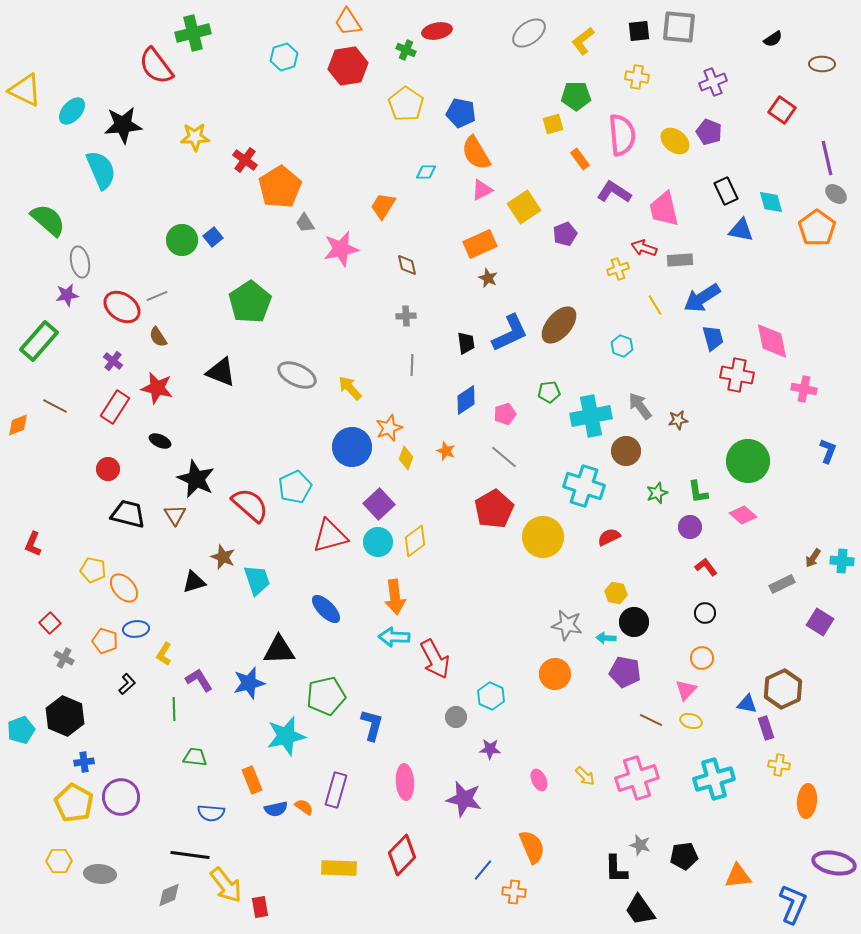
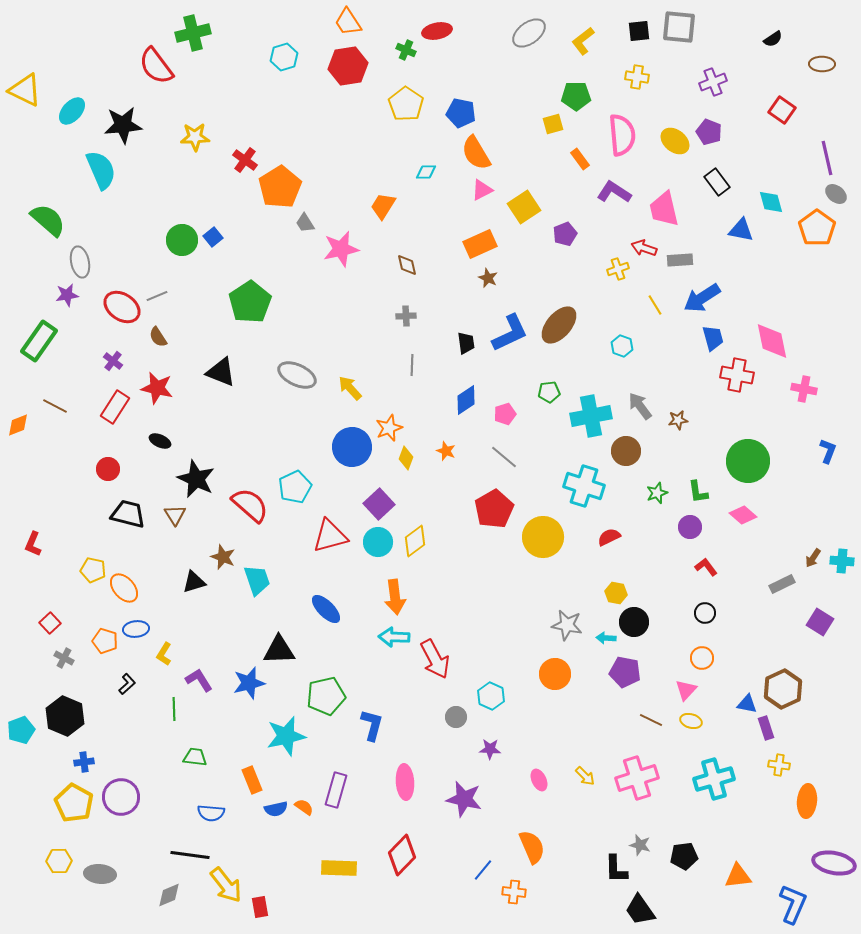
black rectangle at (726, 191): moved 9 px left, 9 px up; rotated 12 degrees counterclockwise
green rectangle at (39, 341): rotated 6 degrees counterclockwise
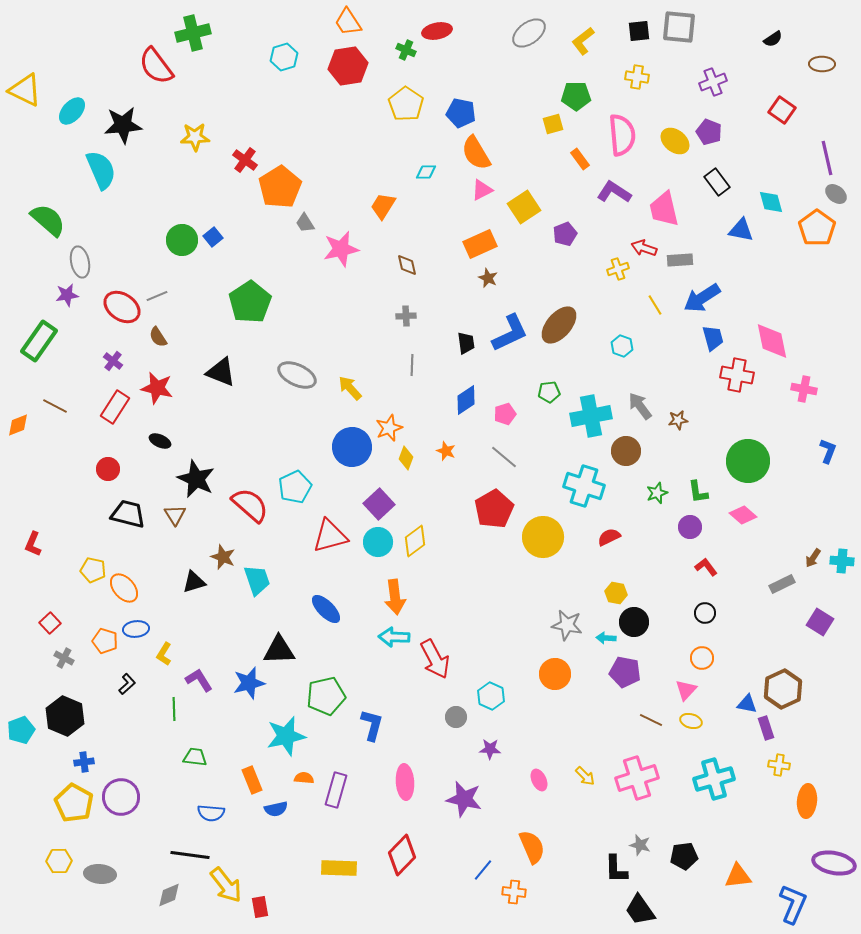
orange semicircle at (304, 807): moved 29 px up; rotated 30 degrees counterclockwise
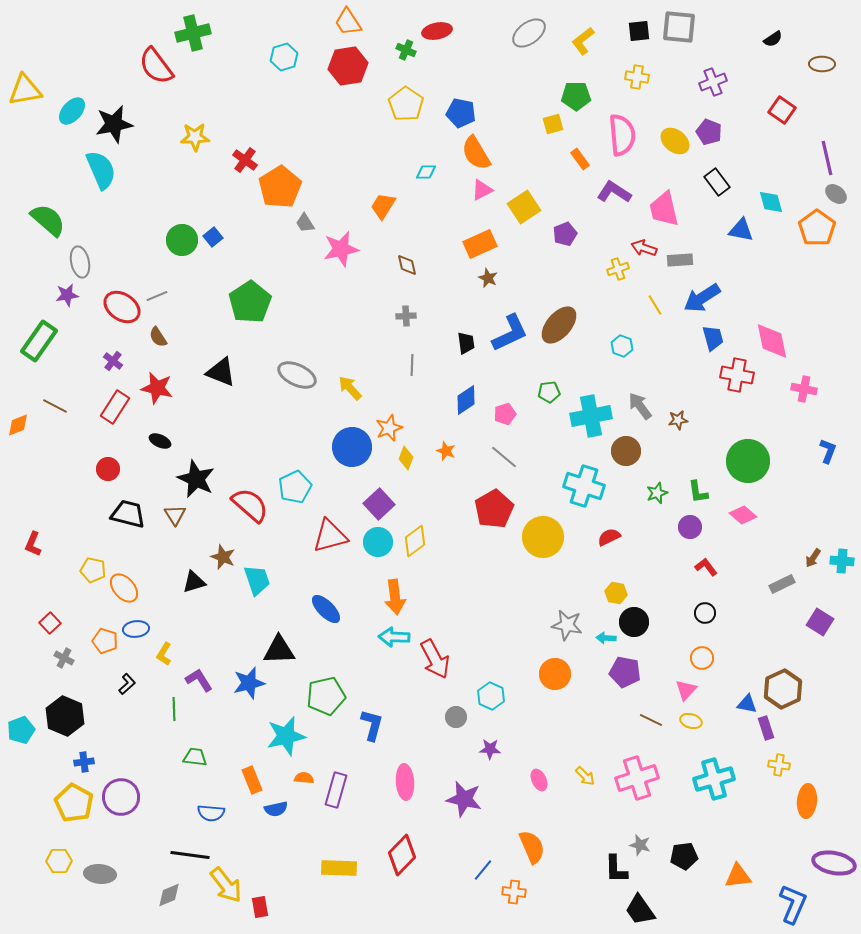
yellow triangle at (25, 90): rotated 36 degrees counterclockwise
black star at (123, 125): moved 9 px left, 1 px up; rotated 6 degrees counterclockwise
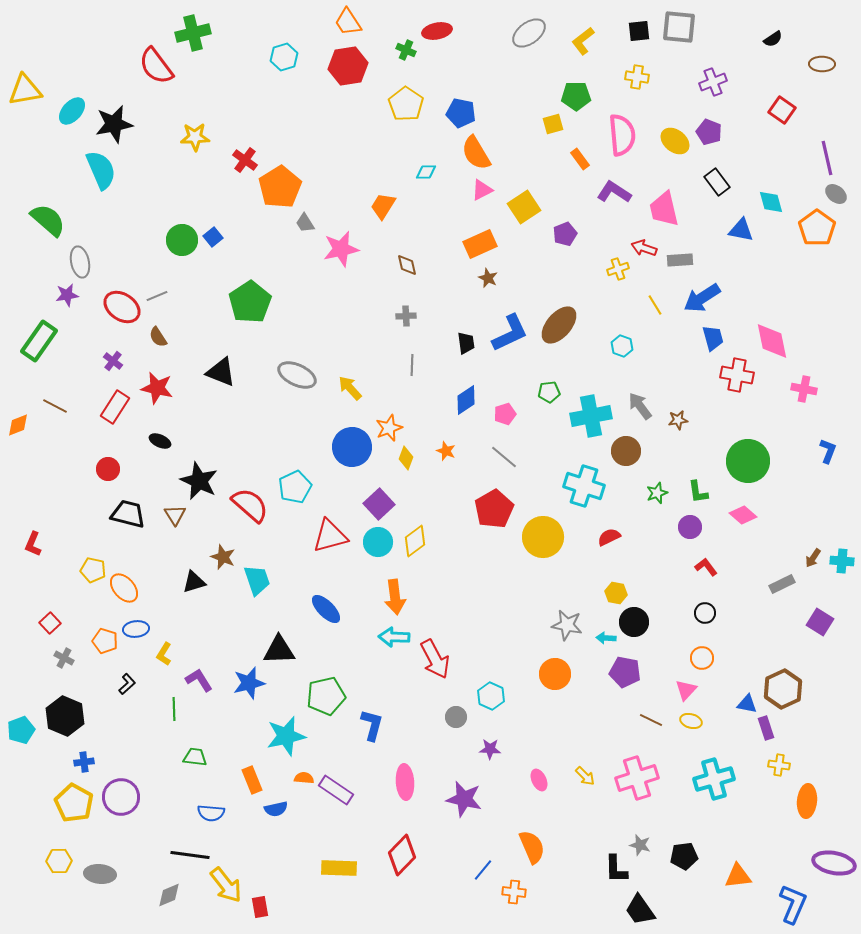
black star at (196, 479): moved 3 px right, 2 px down
purple rectangle at (336, 790): rotated 72 degrees counterclockwise
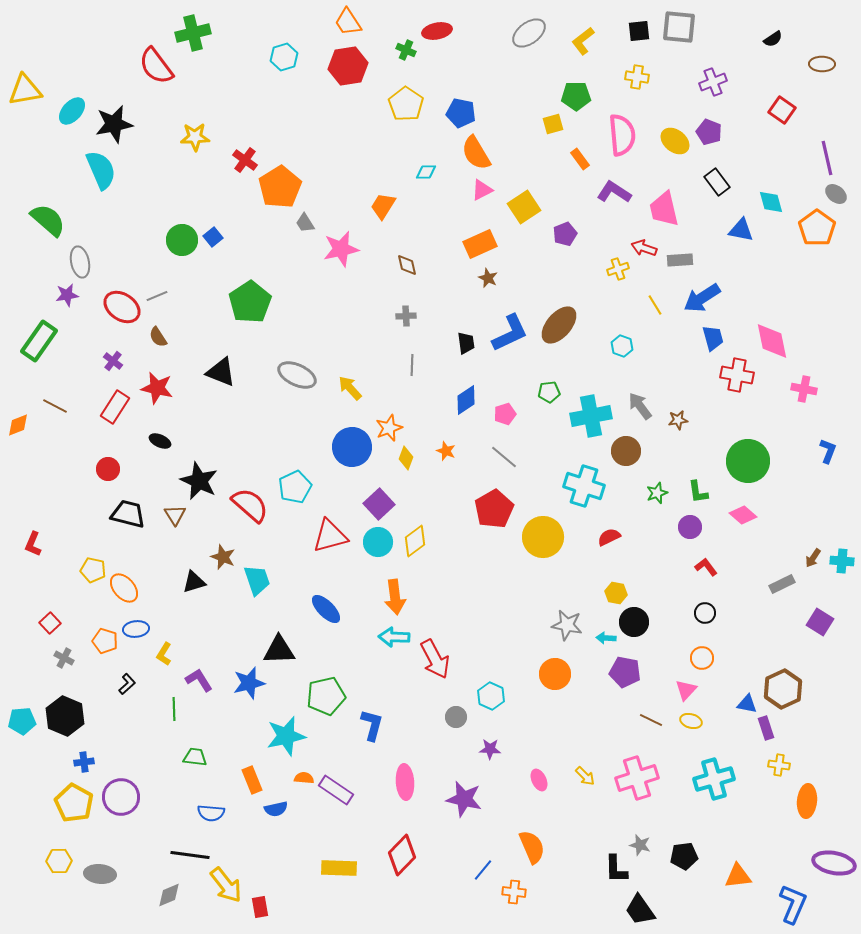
cyan pentagon at (21, 730): moved 1 px right, 9 px up; rotated 16 degrees clockwise
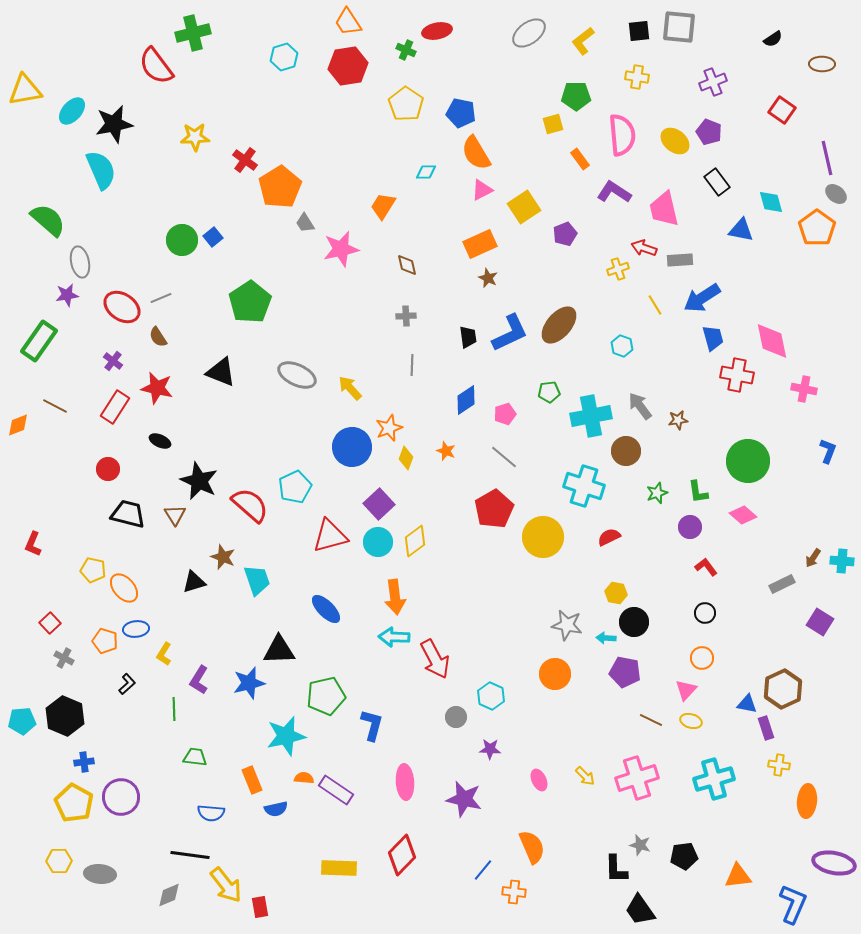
gray line at (157, 296): moved 4 px right, 2 px down
black trapezoid at (466, 343): moved 2 px right, 6 px up
purple L-shape at (199, 680): rotated 116 degrees counterclockwise
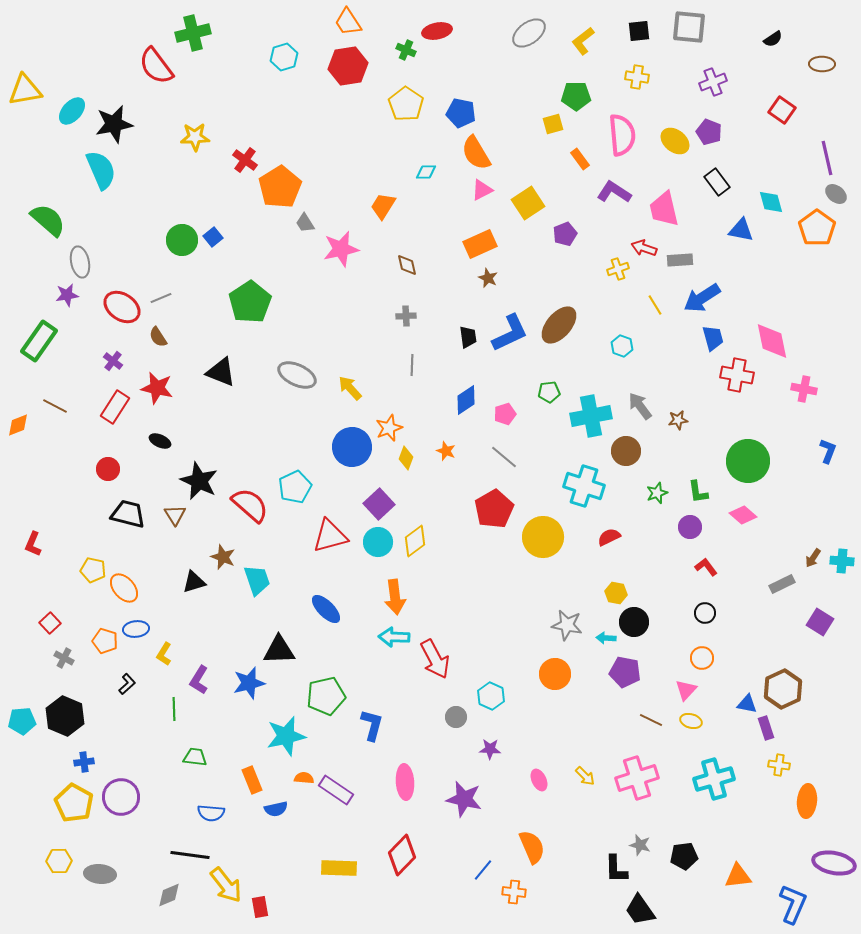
gray square at (679, 27): moved 10 px right
yellow square at (524, 207): moved 4 px right, 4 px up
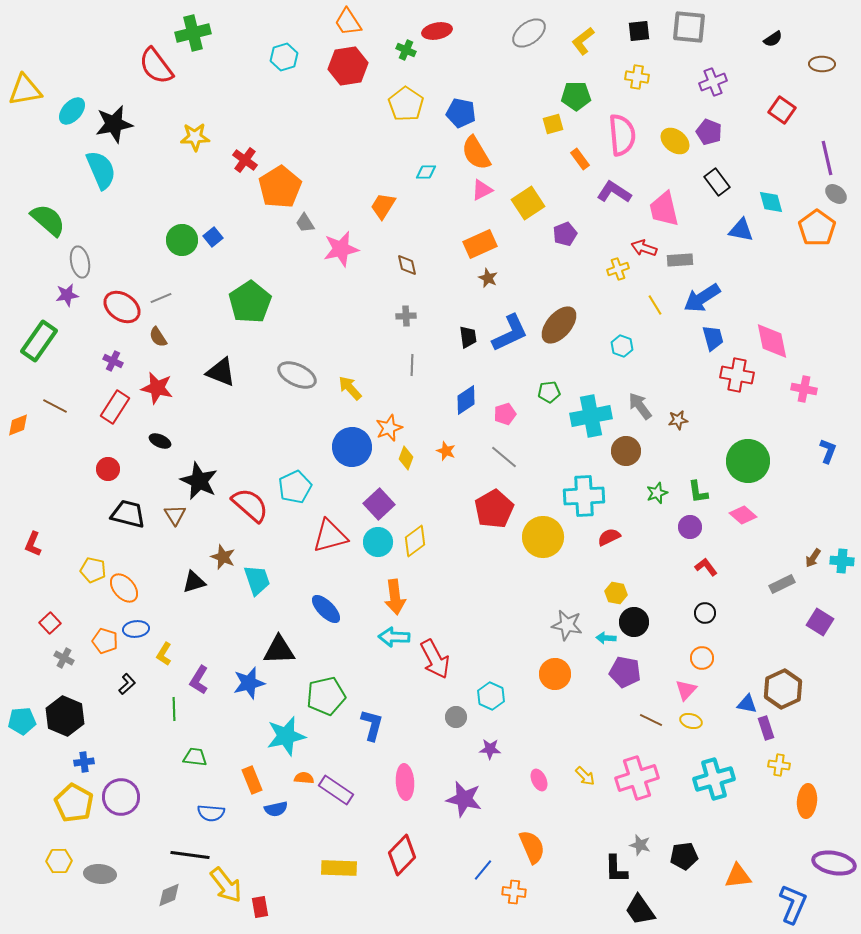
purple cross at (113, 361): rotated 12 degrees counterclockwise
cyan cross at (584, 486): moved 10 px down; rotated 21 degrees counterclockwise
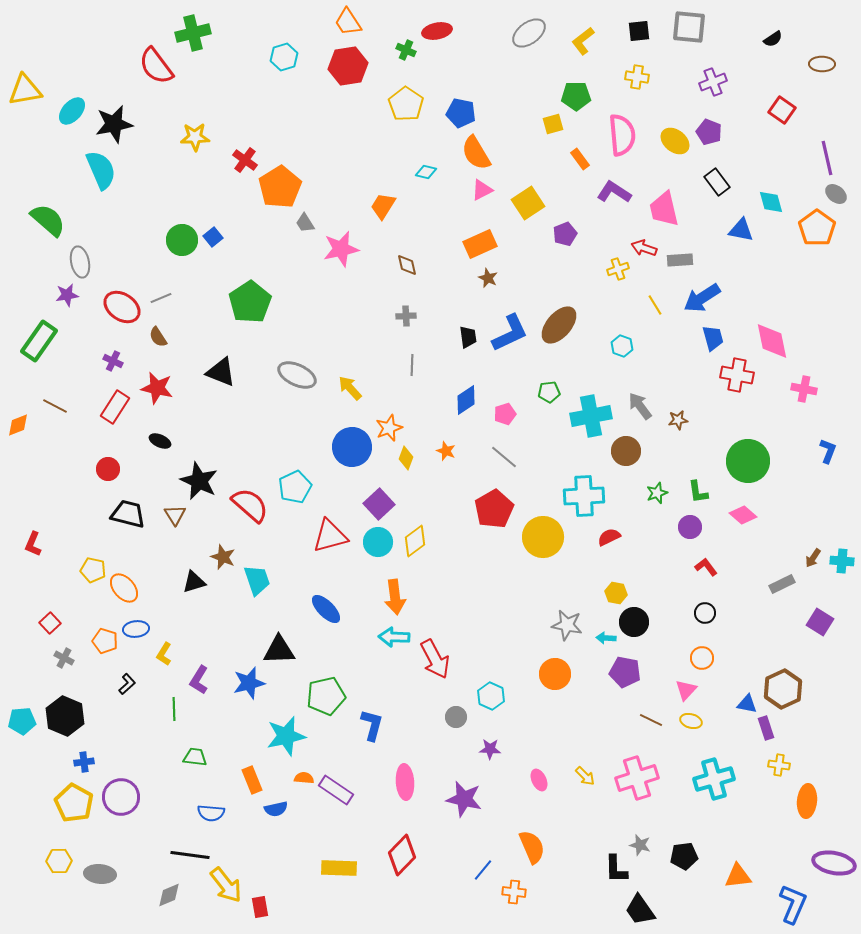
cyan diamond at (426, 172): rotated 15 degrees clockwise
